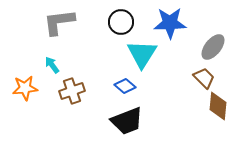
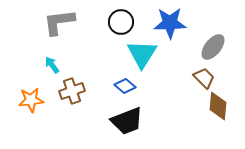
orange star: moved 6 px right, 12 px down
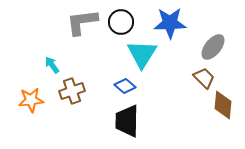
gray L-shape: moved 23 px right
brown diamond: moved 5 px right, 1 px up
black trapezoid: rotated 112 degrees clockwise
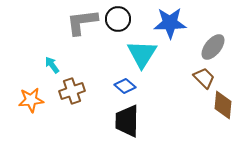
black circle: moved 3 px left, 3 px up
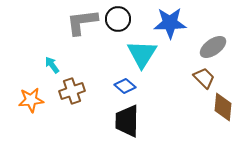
gray ellipse: rotated 16 degrees clockwise
brown diamond: moved 2 px down
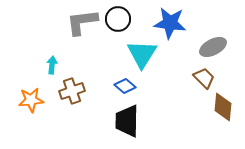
blue star: rotated 8 degrees clockwise
gray ellipse: rotated 8 degrees clockwise
cyan arrow: rotated 42 degrees clockwise
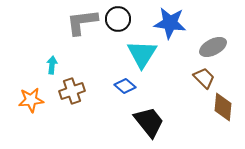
black trapezoid: moved 22 px right, 1 px down; rotated 140 degrees clockwise
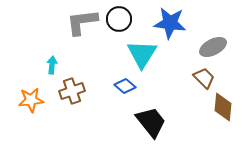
black circle: moved 1 px right
black trapezoid: moved 2 px right
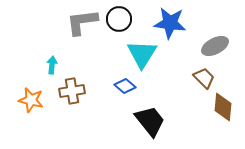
gray ellipse: moved 2 px right, 1 px up
brown cross: rotated 10 degrees clockwise
orange star: rotated 20 degrees clockwise
black trapezoid: moved 1 px left, 1 px up
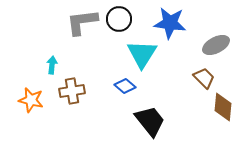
gray ellipse: moved 1 px right, 1 px up
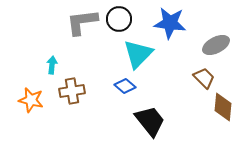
cyan triangle: moved 4 px left; rotated 12 degrees clockwise
